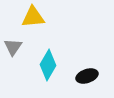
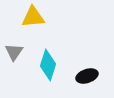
gray triangle: moved 1 px right, 5 px down
cyan diamond: rotated 12 degrees counterclockwise
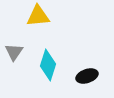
yellow triangle: moved 5 px right, 1 px up
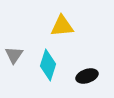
yellow triangle: moved 24 px right, 10 px down
gray triangle: moved 3 px down
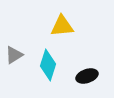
gray triangle: rotated 24 degrees clockwise
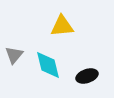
gray triangle: rotated 18 degrees counterclockwise
cyan diamond: rotated 32 degrees counterclockwise
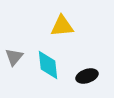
gray triangle: moved 2 px down
cyan diamond: rotated 8 degrees clockwise
